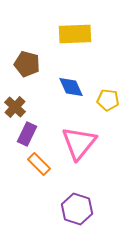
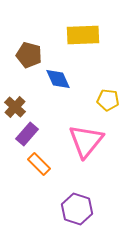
yellow rectangle: moved 8 px right, 1 px down
brown pentagon: moved 2 px right, 9 px up
blue diamond: moved 13 px left, 8 px up
purple rectangle: rotated 15 degrees clockwise
pink triangle: moved 7 px right, 2 px up
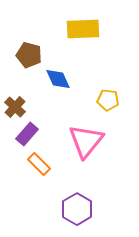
yellow rectangle: moved 6 px up
purple hexagon: rotated 12 degrees clockwise
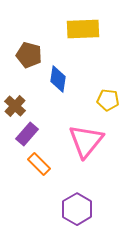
blue diamond: rotated 32 degrees clockwise
brown cross: moved 1 px up
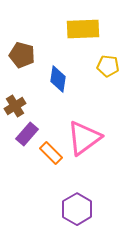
brown pentagon: moved 7 px left
yellow pentagon: moved 34 px up
brown cross: rotated 15 degrees clockwise
pink triangle: moved 2 px left, 3 px up; rotated 15 degrees clockwise
orange rectangle: moved 12 px right, 11 px up
